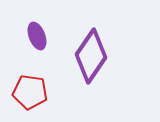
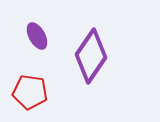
purple ellipse: rotated 8 degrees counterclockwise
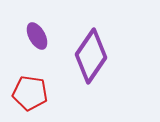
red pentagon: moved 1 px down
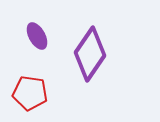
purple diamond: moved 1 px left, 2 px up
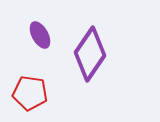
purple ellipse: moved 3 px right, 1 px up
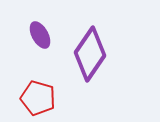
red pentagon: moved 8 px right, 5 px down; rotated 8 degrees clockwise
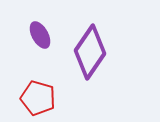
purple diamond: moved 2 px up
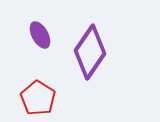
red pentagon: rotated 16 degrees clockwise
